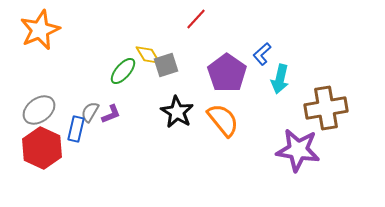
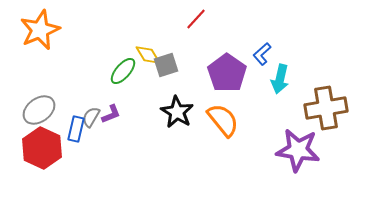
gray semicircle: moved 1 px right, 5 px down
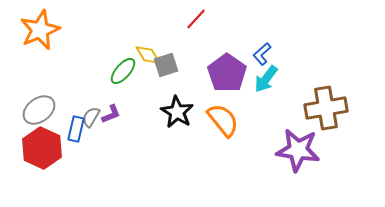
cyan arrow: moved 14 px left; rotated 24 degrees clockwise
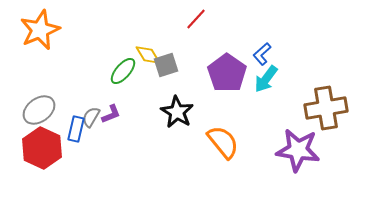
orange semicircle: moved 22 px down
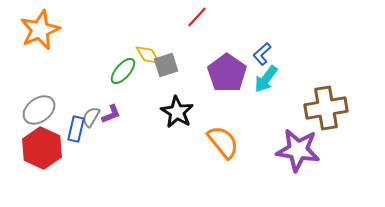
red line: moved 1 px right, 2 px up
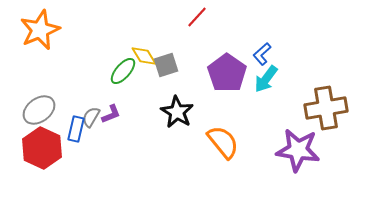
yellow diamond: moved 4 px left, 1 px down
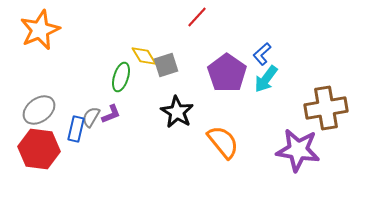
green ellipse: moved 2 px left, 6 px down; rotated 24 degrees counterclockwise
red hexagon: moved 3 px left, 1 px down; rotated 18 degrees counterclockwise
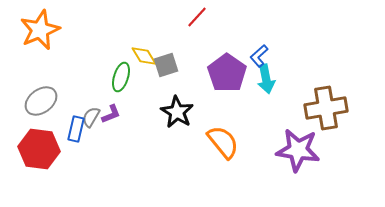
blue L-shape: moved 3 px left, 2 px down
cyan arrow: rotated 48 degrees counterclockwise
gray ellipse: moved 2 px right, 9 px up
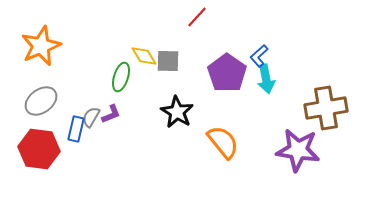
orange star: moved 1 px right, 16 px down
gray square: moved 2 px right, 4 px up; rotated 20 degrees clockwise
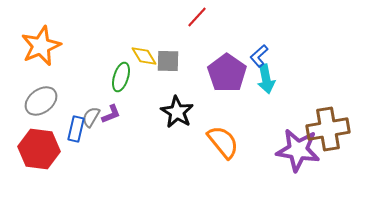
brown cross: moved 2 px right, 21 px down
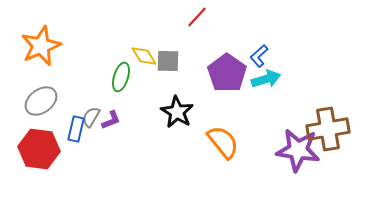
cyan arrow: rotated 96 degrees counterclockwise
purple L-shape: moved 6 px down
